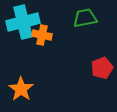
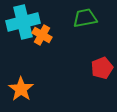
orange cross: rotated 18 degrees clockwise
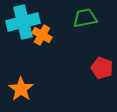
red pentagon: rotated 30 degrees counterclockwise
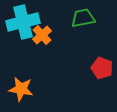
green trapezoid: moved 2 px left
orange cross: rotated 18 degrees clockwise
orange star: rotated 25 degrees counterclockwise
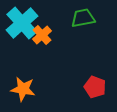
cyan cross: moved 1 px left, 1 px down; rotated 28 degrees counterclockwise
red pentagon: moved 7 px left, 19 px down
orange star: moved 2 px right
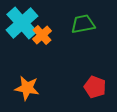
green trapezoid: moved 6 px down
orange star: moved 4 px right, 1 px up
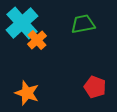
orange cross: moved 5 px left, 5 px down
orange star: moved 5 px down; rotated 10 degrees clockwise
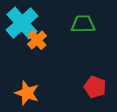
green trapezoid: rotated 10 degrees clockwise
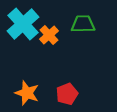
cyan cross: moved 1 px right, 1 px down
orange cross: moved 12 px right, 5 px up
red pentagon: moved 28 px left, 7 px down; rotated 30 degrees clockwise
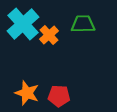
red pentagon: moved 8 px left, 2 px down; rotated 25 degrees clockwise
